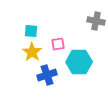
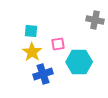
gray cross: moved 1 px left, 1 px up
blue cross: moved 4 px left, 1 px up
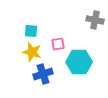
yellow star: rotated 18 degrees counterclockwise
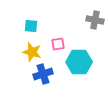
cyan square: moved 5 px up
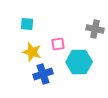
gray cross: moved 9 px down
cyan square: moved 4 px left, 2 px up
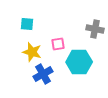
blue cross: rotated 12 degrees counterclockwise
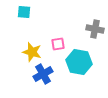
cyan square: moved 3 px left, 12 px up
cyan hexagon: rotated 10 degrees clockwise
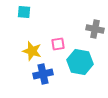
yellow star: moved 1 px up
cyan hexagon: moved 1 px right
blue cross: rotated 18 degrees clockwise
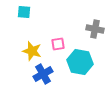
blue cross: rotated 18 degrees counterclockwise
